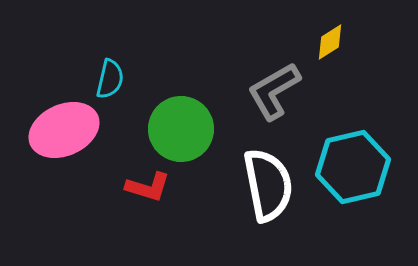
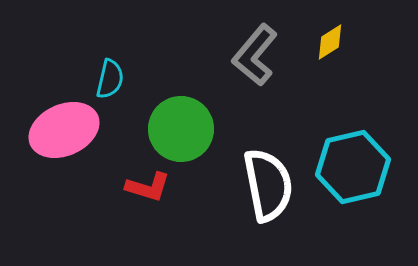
gray L-shape: moved 19 px left, 36 px up; rotated 20 degrees counterclockwise
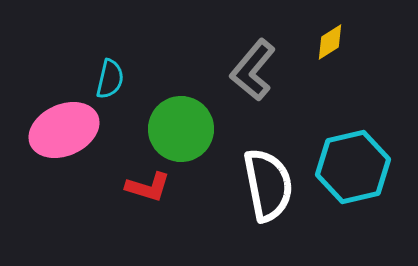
gray L-shape: moved 2 px left, 15 px down
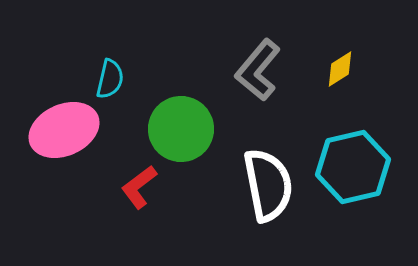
yellow diamond: moved 10 px right, 27 px down
gray L-shape: moved 5 px right
red L-shape: moved 9 px left; rotated 126 degrees clockwise
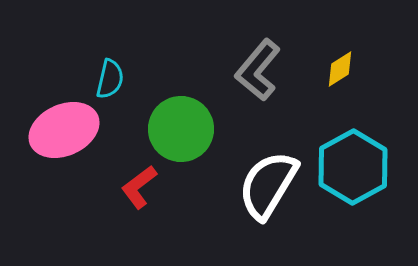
cyan hexagon: rotated 16 degrees counterclockwise
white semicircle: rotated 138 degrees counterclockwise
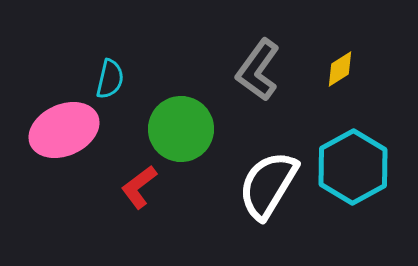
gray L-shape: rotated 4 degrees counterclockwise
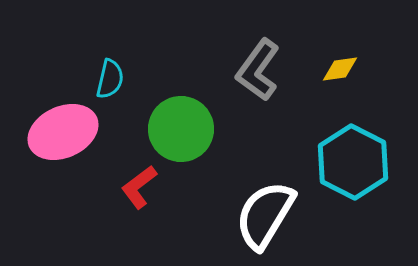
yellow diamond: rotated 24 degrees clockwise
pink ellipse: moved 1 px left, 2 px down
cyan hexagon: moved 5 px up; rotated 4 degrees counterclockwise
white semicircle: moved 3 px left, 30 px down
